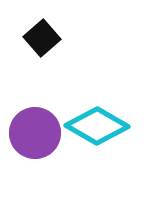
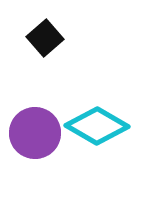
black square: moved 3 px right
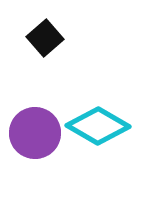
cyan diamond: moved 1 px right
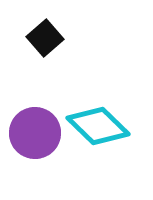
cyan diamond: rotated 14 degrees clockwise
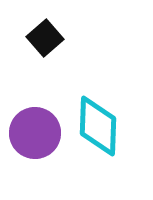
cyan diamond: rotated 48 degrees clockwise
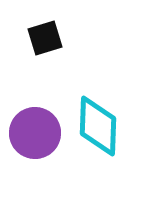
black square: rotated 24 degrees clockwise
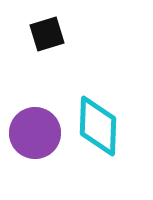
black square: moved 2 px right, 4 px up
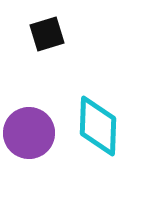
purple circle: moved 6 px left
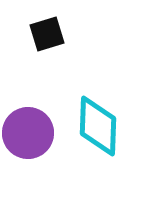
purple circle: moved 1 px left
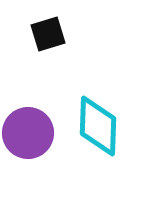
black square: moved 1 px right
